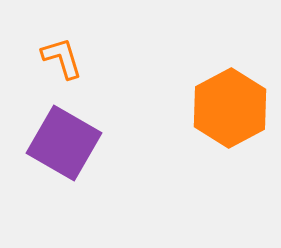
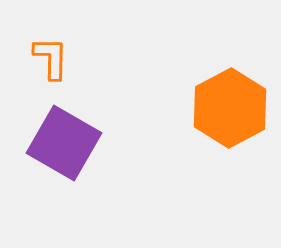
orange L-shape: moved 11 px left; rotated 18 degrees clockwise
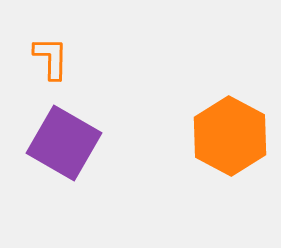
orange hexagon: moved 28 px down; rotated 4 degrees counterclockwise
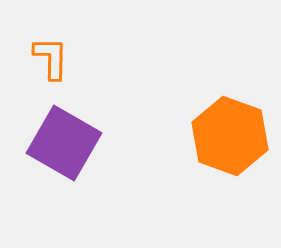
orange hexagon: rotated 8 degrees counterclockwise
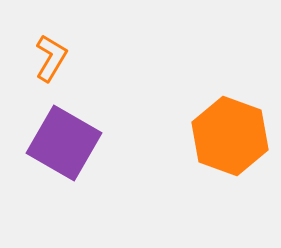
orange L-shape: rotated 30 degrees clockwise
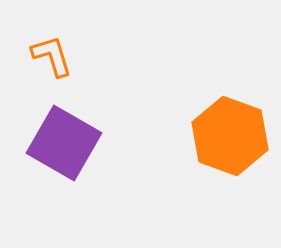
orange L-shape: moved 1 px right, 2 px up; rotated 48 degrees counterclockwise
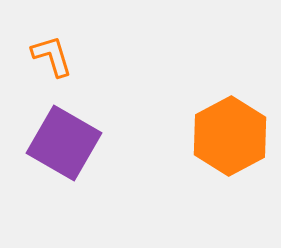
orange hexagon: rotated 12 degrees clockwise
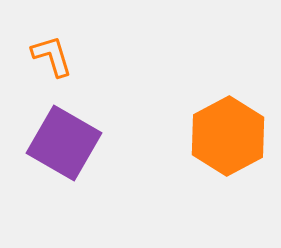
orange hexagon: moved 2 px left
